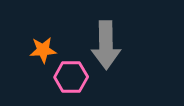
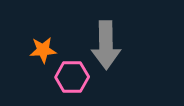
pink hexagon: moved 1 px right
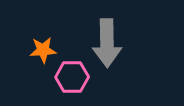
gray arrow: moved 1 px right, 2 px up
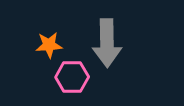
orange star: moved 6 px right, 5 px up
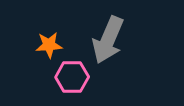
gray arrow: moved 1 px right, 3 px up; rotated 24 degrees clockwise
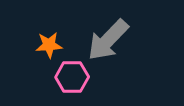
gray arrow: rotated 21 degrees clockwise
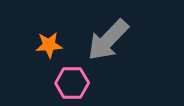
pink hexagon: moved 6 px down
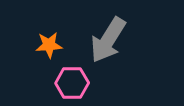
gray arrow: rotated 12 degrees counterclockwise
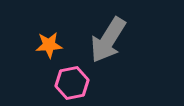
pink hexagon: rotated 12 degrees counterclockwise
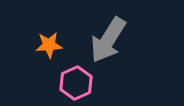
pink hexagon: moved 4 px right; rotated 12 degrees counterclockwise
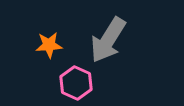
pink hexagon: rotated 12 degrees counterclockwise
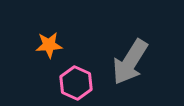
gray arrow: moved 22 px right, 22 px down
